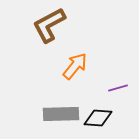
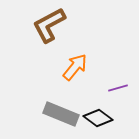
orange arrow: moved 1 px down
gray rectangle: rotated 24 degrees clockwise
black diamond: rotated 32 degrees clockwise
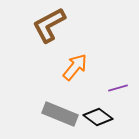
gray rectangle: moved 1 px left
black diamond: moved 1 px up
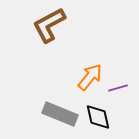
orange arrow: moved 15 px right, 10 px down
black diamond: rotated 40 degrees clockwise
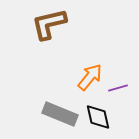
brown L-shape: moved 1 px up; rotated 15 degrees clockwise
